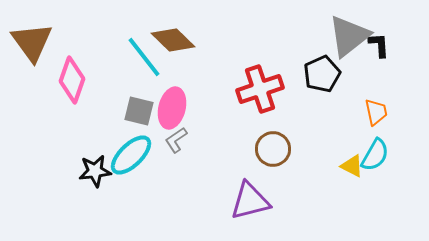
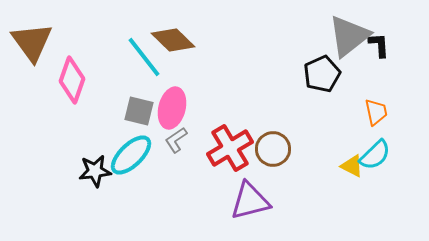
red cross: moved 30 px left, 59 px down; rotated 12 degrees counterclockwise
cyan semicircle: rotated 16 degrees clockwise
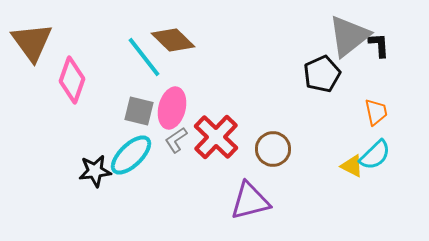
red cross: moved 14 px left, 11 px up; rotated 15 degrees counterclockwise
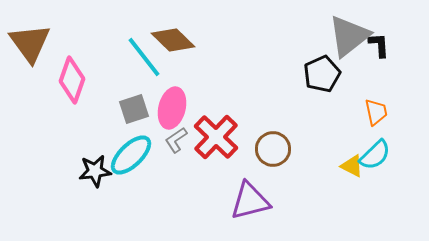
brown triangle: moved 2 px left, 1 px down
gray square: moved 5 px left, 2 px up; rotated 32 degrees counterclockwise
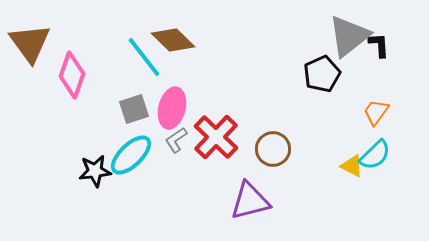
pink diamond: moved 5 px up
orange trapezoid: rotated 132 degrees counterclockwise
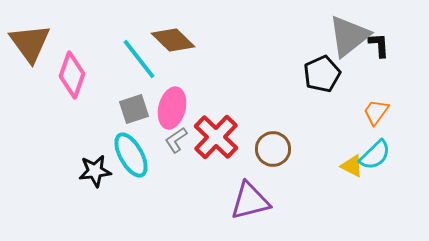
cyan line: moved 5 px left, 2 px down
cyan ellipse: rotated 75 degrees counterclockwise
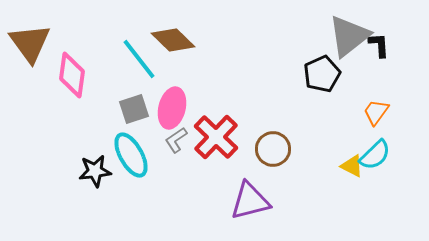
pink diamond: rotated 12 degrees counterclockwise
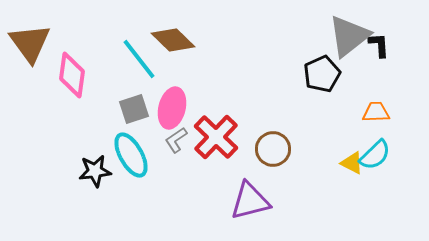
orange trapezoid: rotated 52 degrees clockwise
yellow triangle: moved 3 px up
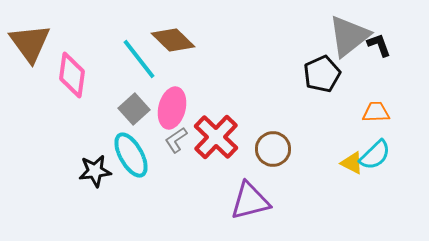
black L-shape: rotated 16 degrees counterclockwise
gray square: rotated 24 degrees counterclockwise
